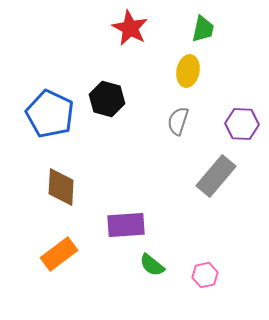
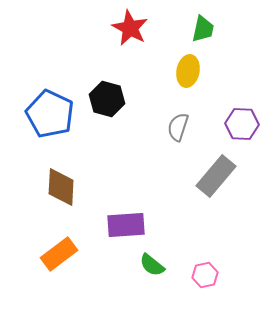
gray semicircle: moved 6 px down
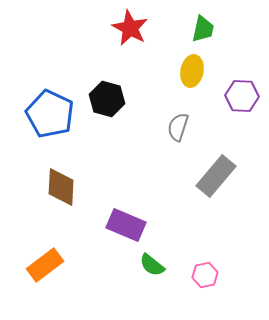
yellow ellipse: moved 4 px right
purple hexagon: moved 28 px up
purple rectangle: rotated 27 degrees clockwise
orange rectangle: moved 14 px left, 11 px down
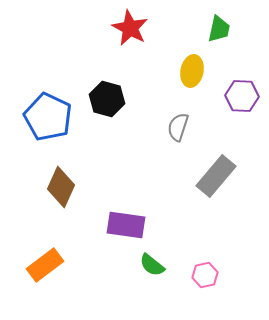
green trapezoid: moved 16 px right
blue pentagon: moved 2 px left, 3 px down
brown diamond: rotated 21 degrees clockwise
purple rectangle: rotated 15 degrees counterclockwise
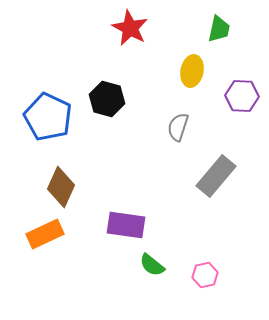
orange rectangle: moved 31 px up; rotated 12 degrees clockwise
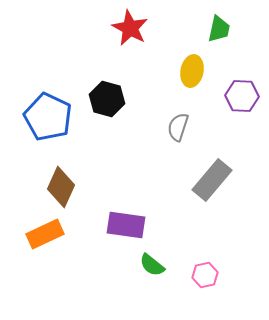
gray rectangle: moved 4 px left, 4 px down
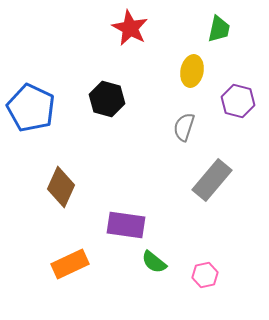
purple hexagon: moved 4 px left, 5 px down; rotated 12 degrees clockwise
blue pentagon: moved 17 px left, 9 px up
gray semicircle: moved 6 px right
orange rectangle: moved 25 px right, 30 px down
green semicircle: moved 2 px right, 3 px up
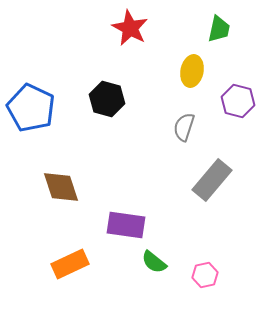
brown diamond: rotated 42 degrees counterclockwise
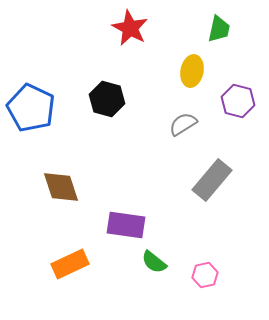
gray semicircle: moved 1 px left, 3 px up; rotated 40 degrees clockwise
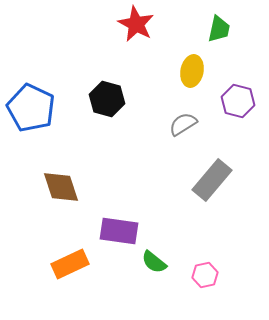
red star: moved 6 px right, 4 px up
purple rectangle: moved 7 px left, 6 px down
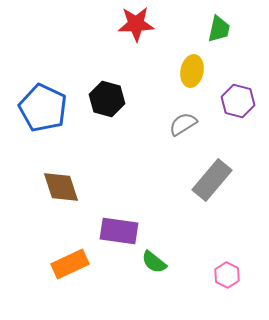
red star: rotated 30 degrees counterclockwise
blue pentagon: moved 12 px right
pink hexagon: moved 22 px right; rotated 20 degrees counterclockwise
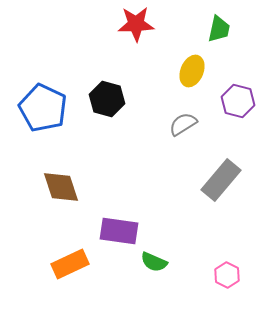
yellow ellipse: rotated 12 degrees clockwise
gray rectangle: moved 9 px right
green semicircle: rotated 16 degrees counterclockwise
